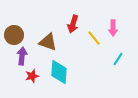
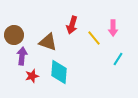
red arrow: moved 1 px left, 1 px down
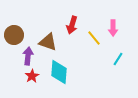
purple arrow: moved 6 px right
red star: rotated 16 degrees counterclockwise
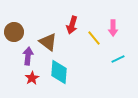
brown circle: moved 3 px up
brown triangle: rotated 18 degrees clockwise
cyan line: rotated 32 degrees clockwise
red star: moved 2 px down
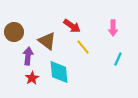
red arrow: moved 1 px down; rotated 72 degrees counterclockwise
yellow line: moved 11 px left, 9 px down
brown triangle: moved 1 px left, 1 px up
cyan line: rotated 40 degrees counterclockwise
cyan diamond: rotated 10 degrees counterclockwise
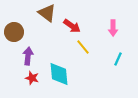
brown triangle: moved 28 px up
cyan diamond: moved 2 px down
red star: rotated 24 degrees counterclockwise
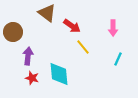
brown circle: moved 1 px left
